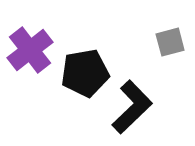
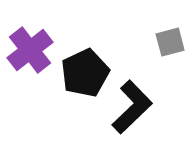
black pentagon: rotated 15 degrees counterclockwise
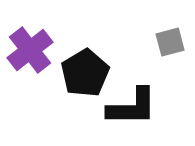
black pentagon: rotated 6 degrees counterclockwise
black L-shape: rotated 44 degrees clockwise
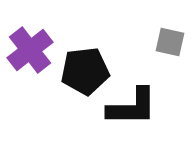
gray square: rotated 28 degrees clockwise
black pentagon: moved 2 px up; rotated 24 degrees clockwise
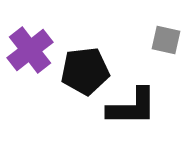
gray square: moved 4 px left, 2 px up
